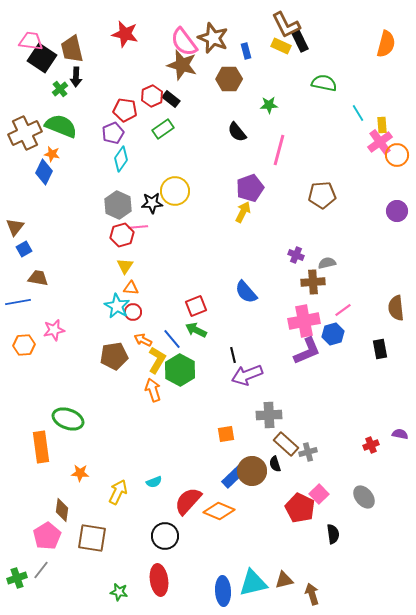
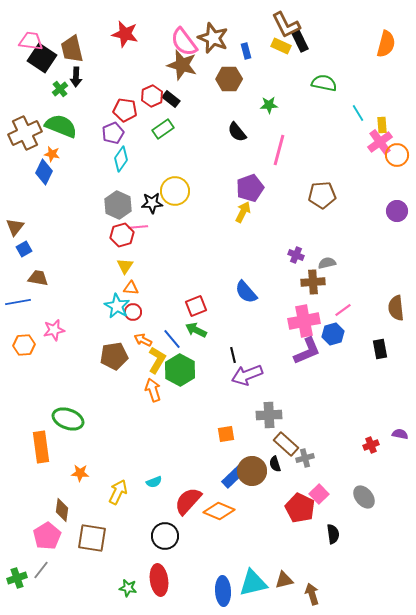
gray cross at (308, 452): moved 3 px left, 6 px down
green star at (119, 592): moved 9 px right, 4 px up
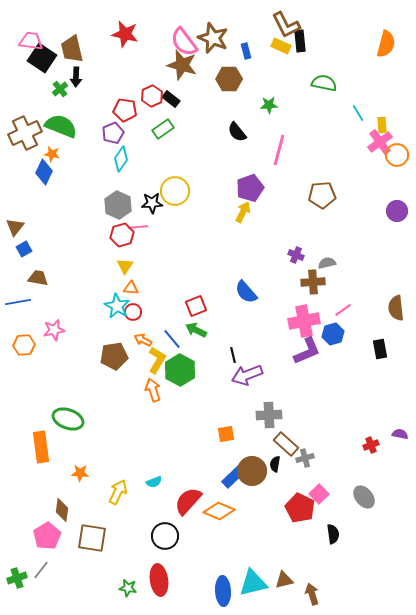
black rectangle at (300, 41): rotated 20 degrees clockwise
black semicircle at (275, 464): rotated 28 degrees clockwise
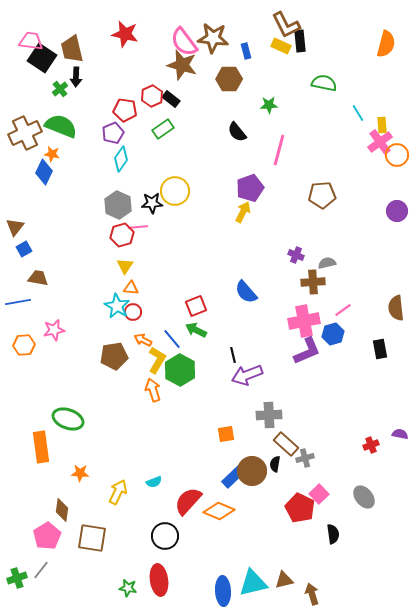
brown star at (213, 38): rotated 16 degrees counterclockwise
